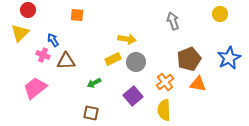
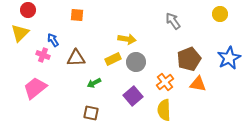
gray arrow: rotated 18 degrees counterclockwise
brown triangle: moved 10 px right, 3 px up
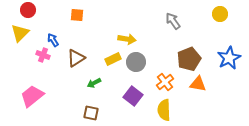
brown triangle: rotated 30 degrees counterclockwise
pink trapezoid: moved 3 px left, 8 px down
purple square: rotated 12 degrees counterclockwise
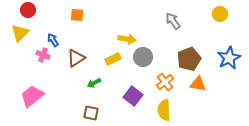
gray circle: moved 7 px right, 5 px up
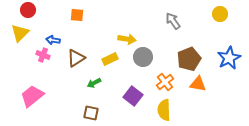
blue arrow: rotated 48 degrees counterclockwise
yellow rectangle: moved 3 px left
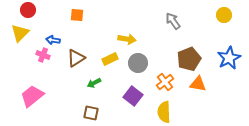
yellow circle: moved 4 px right, 1 px down
gray circle: moved 5 px left, 6 px down
yellow semicircle: moved 2 px down
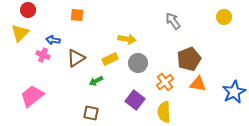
yellow circle: moved 2 px down
blue star: moved 5 px right, 34 px down
green arrow: moved 2 px right, 2 px up
purple square: moved 2 px right, 4 px down
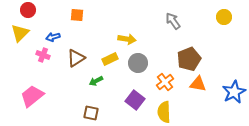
blue arrow: moved 3 px up; rotated 24 degrees counterclockwise
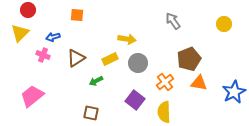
yellow circle: moved 7 px down
orange triangle: moved 1 px right, 1 px up
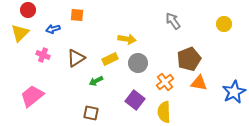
blue arrow: moved 8 px up
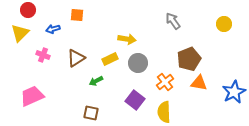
pink trapezoid: rotated 15 degrees clockwise
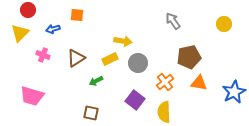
yellow arrow: moved 4 px left, 2 px down
brown pentagon: moved 2 px up; rotated 10 degrees clockwise
pink trapezoid: rotated 140 degrees counterclockwise
